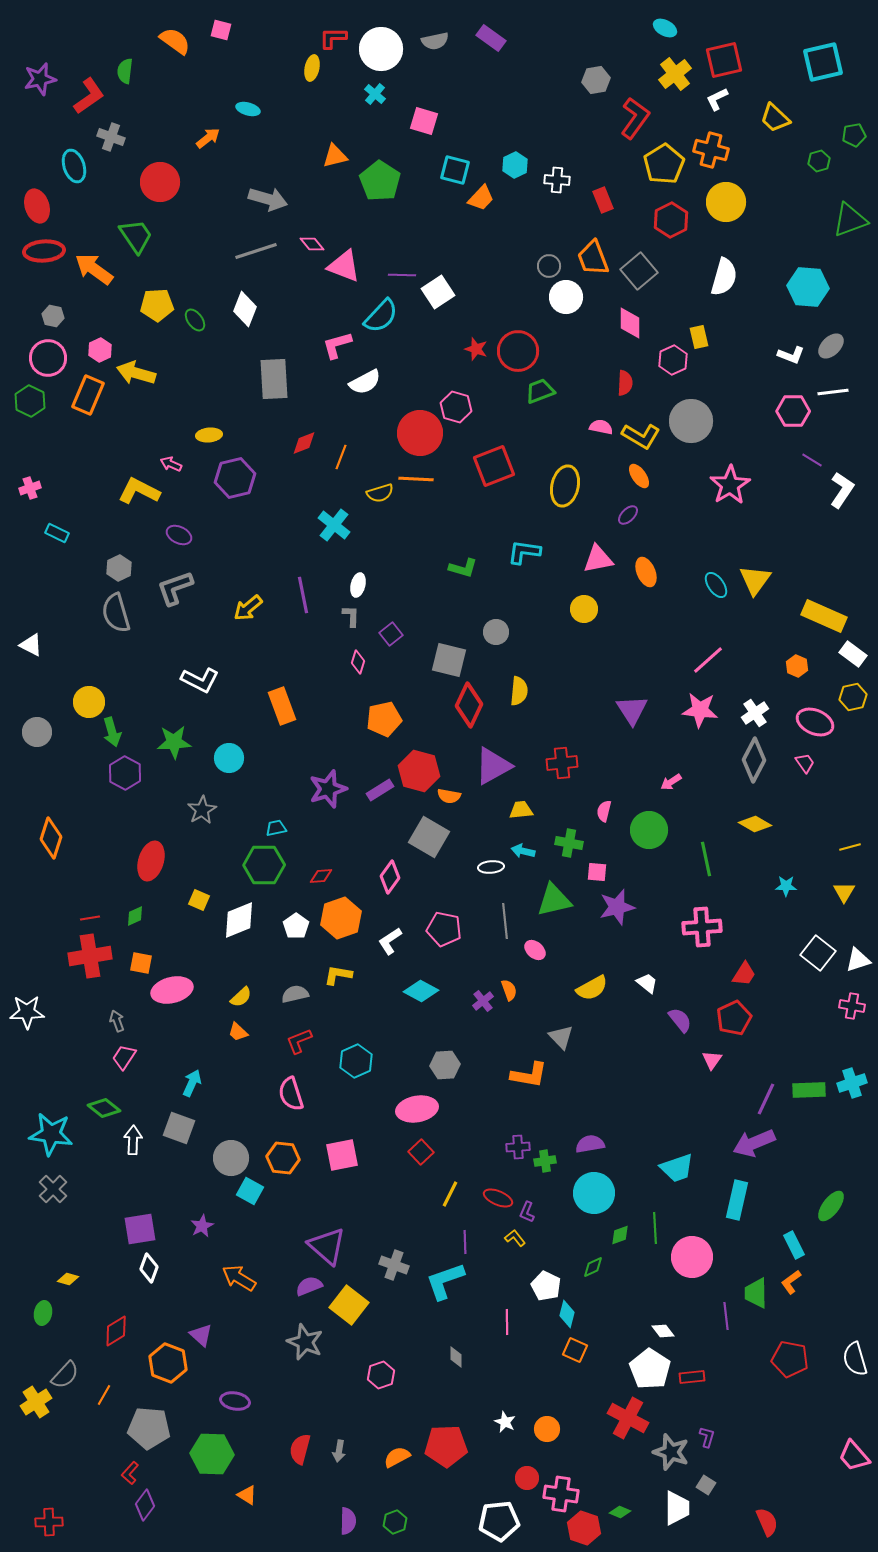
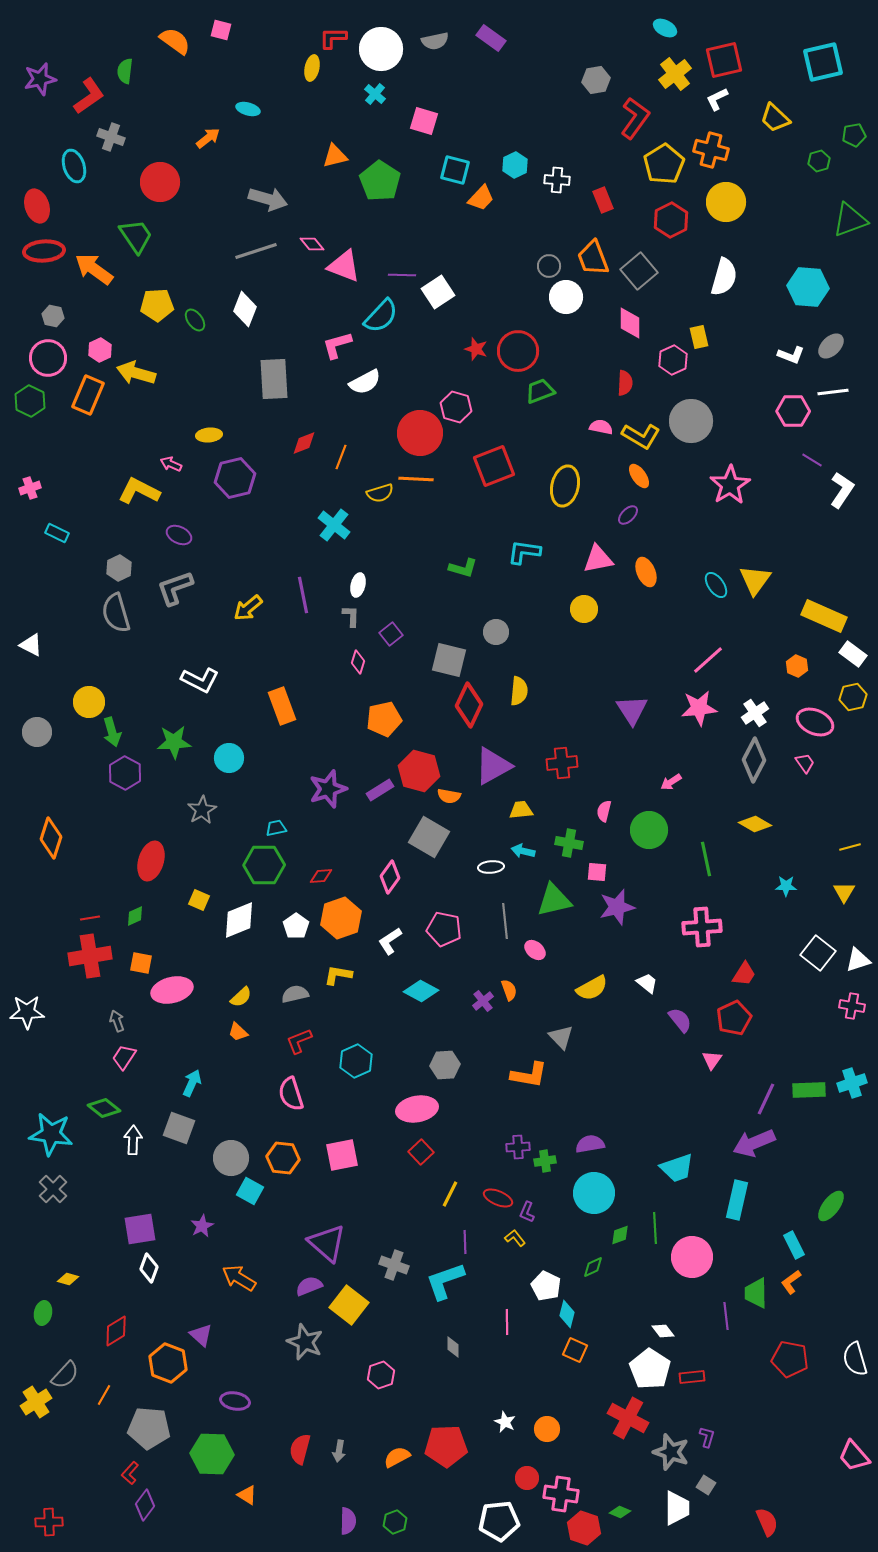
pink star at (700, 710): moved 1 px left, 2 px up; rotated 12 degrees counterclockwise
purple triangle at (327, 1246): moved 3 px up
gray diamond at (456, 1357): moved 3 px left, 10 px up
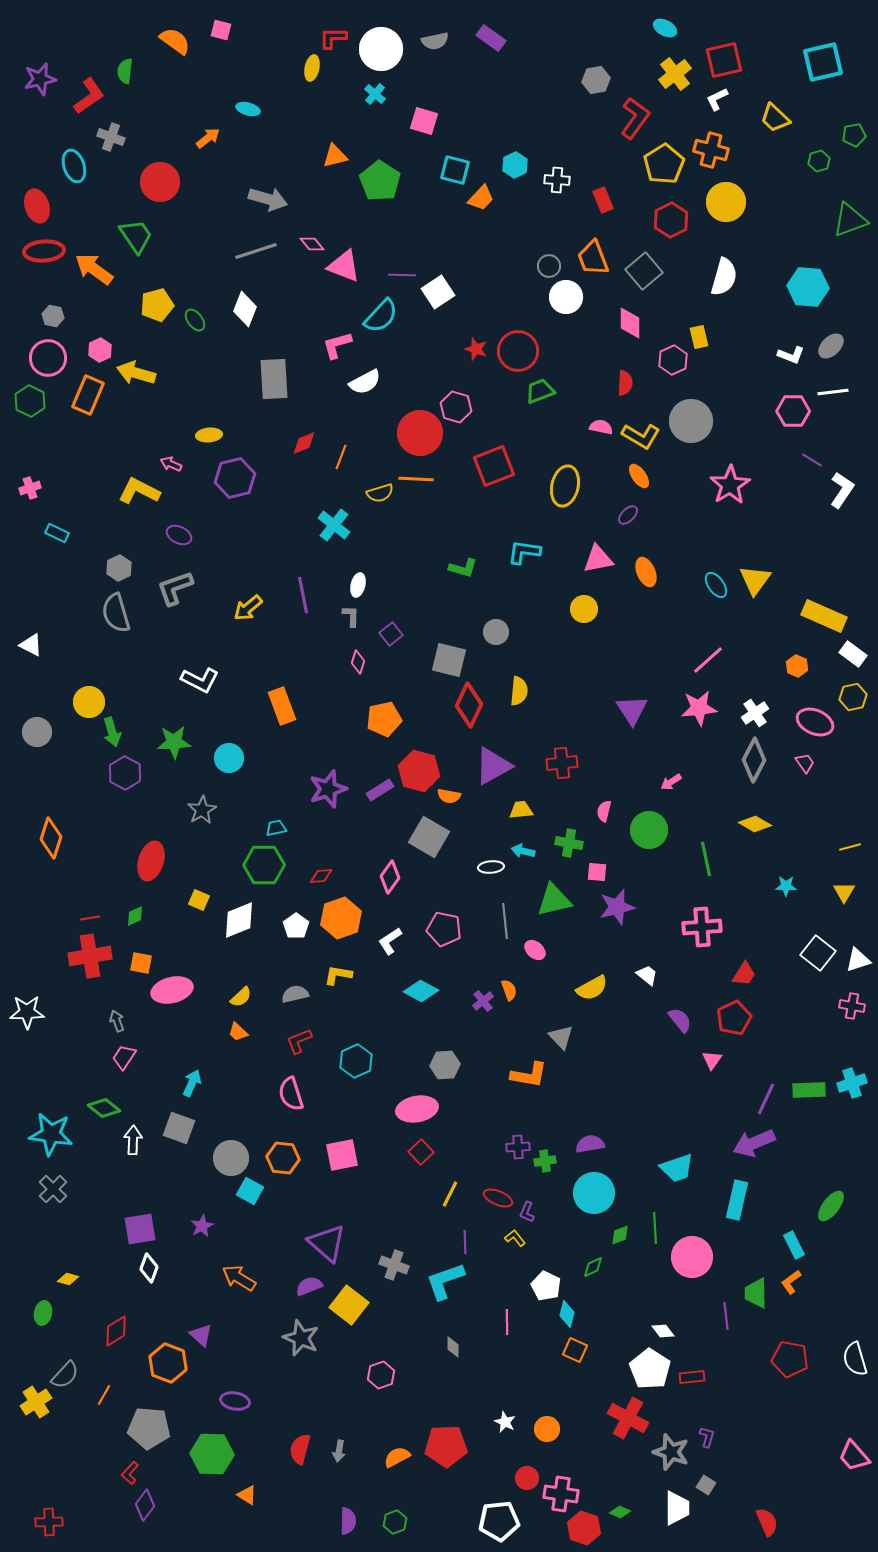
gray square at (639, 271): moved 5 px right
yellow pentagon at (157, 305): rotated 12 degrees counterclockwise
white trapezoid at (647, 983): moved 8 px up
gray star at (305, 1342): moved 4 px left, 4 px up
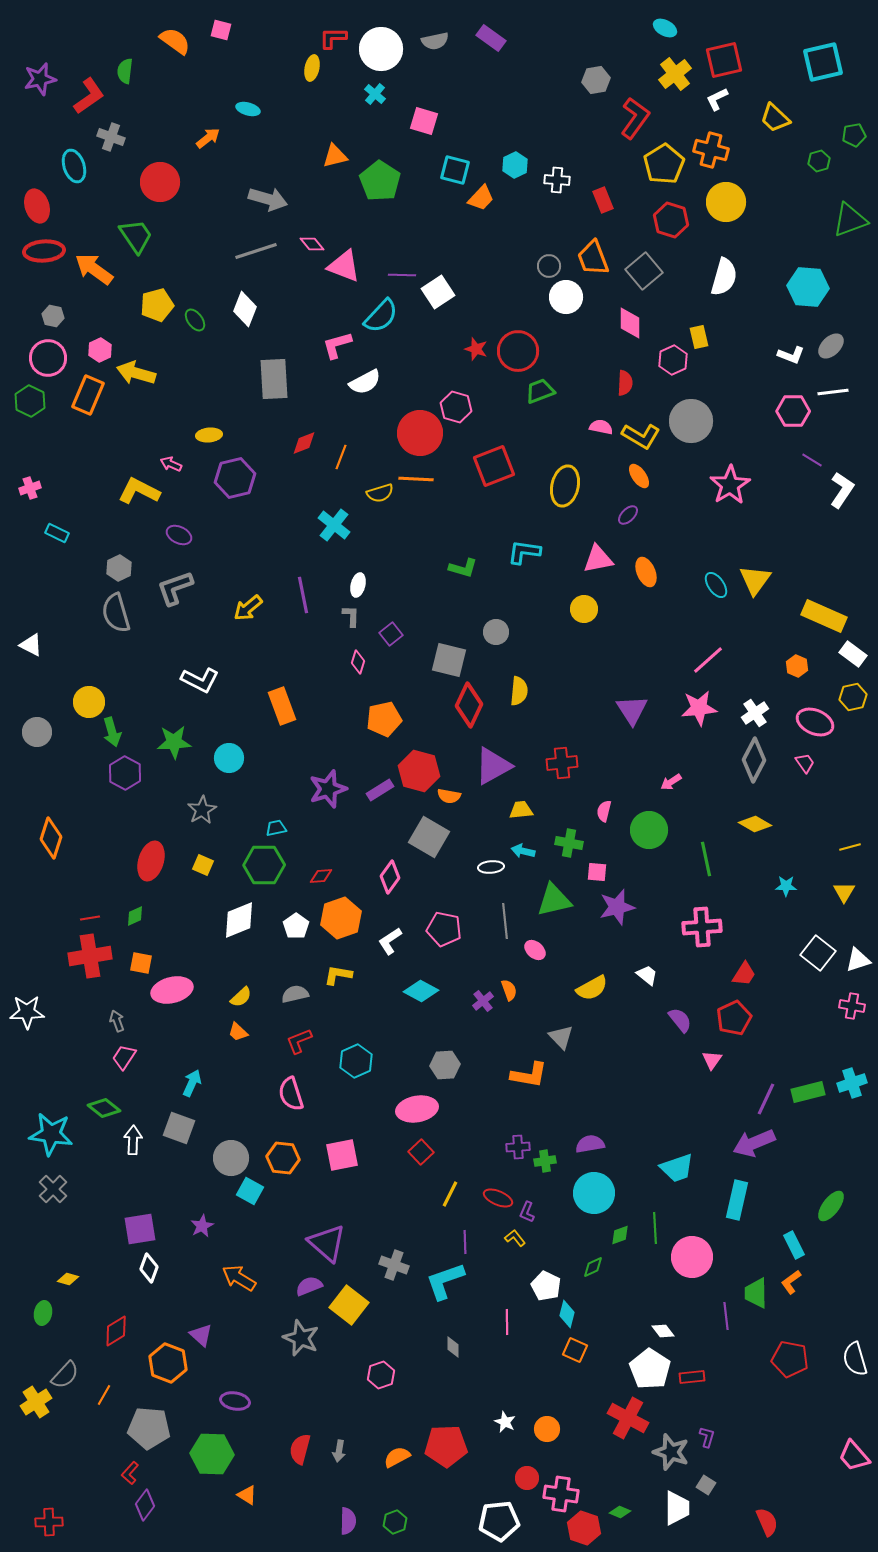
red hexagon at (671, 220): rotated 16 degrees counterclockwise
yellow square at (199, 900): moved 4 px right, 35 px up
green rectangle at (809, 1090): moved 1 px left, 2 px down; rotated 12 degrees counterclockwise
